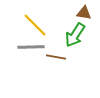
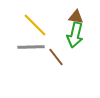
brown triangle: moved 8 px left, 4 px down
green arrow: rotated 20 degrees counterclockwise
brown line: rotated 42 degrees clockwise
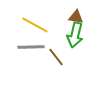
yellow line: rotated 16 degrees counterclockwise
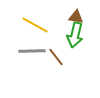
gray line: moved 1 px right, 4 px down
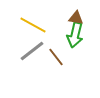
brown triangle: moved 1 px down
yellow line: moved 2 px left
gray line: rotated 36 degrees counterclockwise
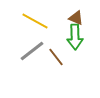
brown triangle: rotated 14 degrees clockwise
yellow line: moved 2 px right, 4 px up
green arrow: moved 2 px down; rotated 15 degrees counterclockwise
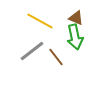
yellow line: moved 5 px right
green arrow: rotated 10 degrees counterclockwise
